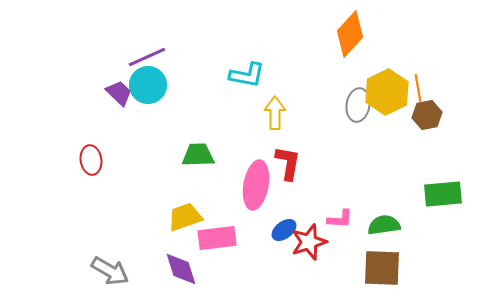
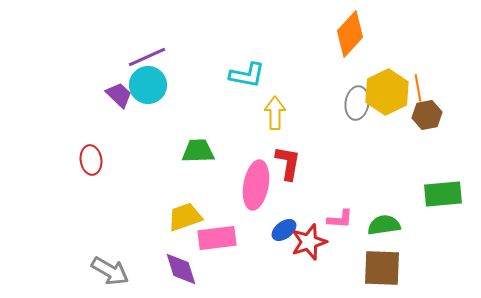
purple trapezoid: moved 2 px down
gray ellipse: moved 1 px left, 2 px up
green trapezoid: moved 4 px up
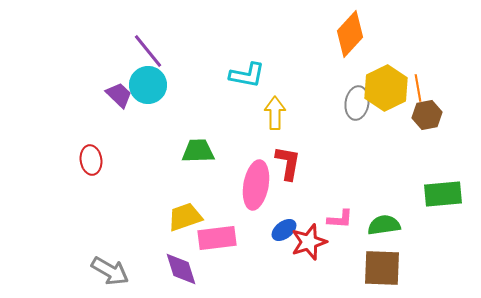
purple line: moved 1 px right, 6 px up; rotated 75 degrees clockwise
yellow hexagon: moved 1 px left, 4 px up
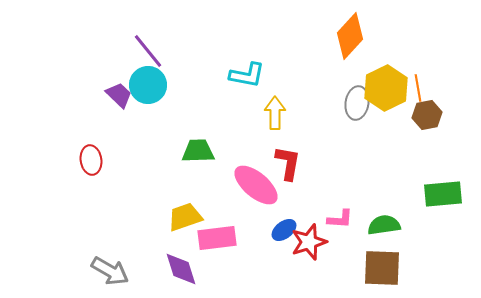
orange diamond: moved 2 px down
pink ellipse: rotated 60 degrees counterclockwise
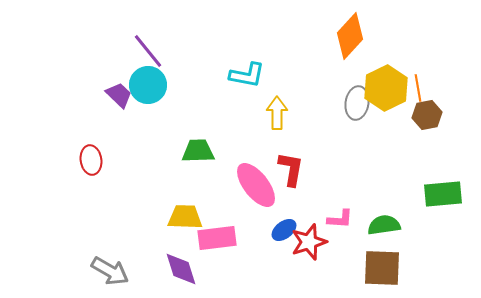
yellow arrow: moved 2 px right
red L-shape: moved 3 px right, 6 px down
pink ellipse: rotated 12 degrees clockwise
yellow trapezoid: rotated 21 degrees clockwise
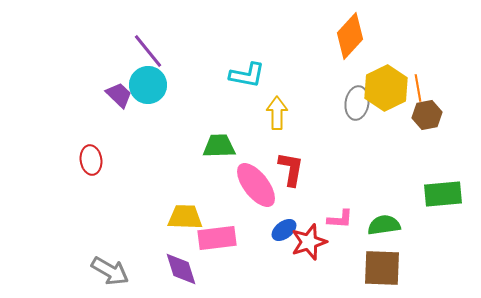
green trapezoid: moved 21 px right, 5 px up
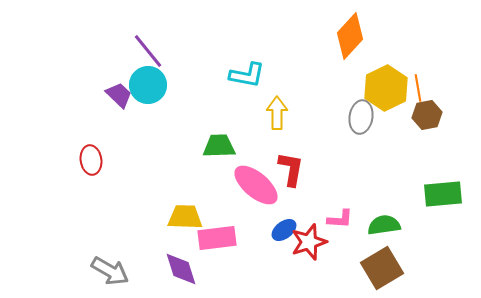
gray ellipse: moved 4 px right, 14 px down
pink ellipse: rotated 12 degrees counterclockwise
brown square: rotated 33 degrees counterclockwise
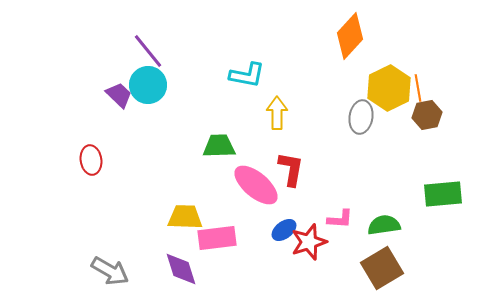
yellow hexagon: moved 3 px right
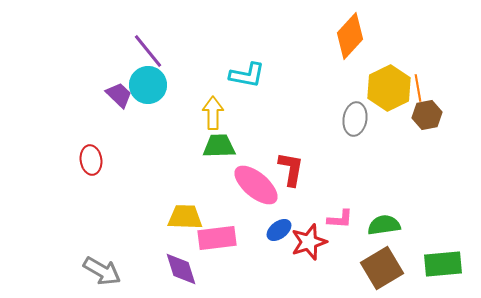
yellow arrow: moved 64 px left
gray ellipse: moved 6 px left, 2 px down
green rectangle: moved 70 px down
blue ellipse: moved 5 px left
gray arrow: moved 8 px left
